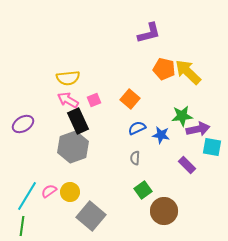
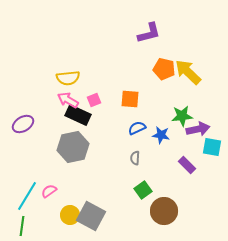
orange square: rotated 36 degrees counterclockwise
black rectangle: moved 6 px up; rotated 40 degrees counterclockwise
gray hexagon: rotated 8 degrees clockwise
yellow circle: moved 23 px down
gray square: rotated 12 degrees counterclockwise
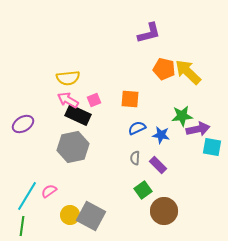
purple rectangle: moved 29 px left
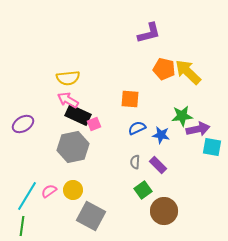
pink square: moved 24 px down
gray semicircle: moved 4 px down
yellow circle: moved 3 px right, 25 px up
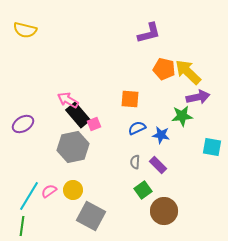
yellow semicircle: moved 43 px left, 48 px up; rotated 20 degrees clockwise
black rectangle: rotated 25 degrees clockwise
purple arrow: moved 32 px up
cyan line: moved 2 px right
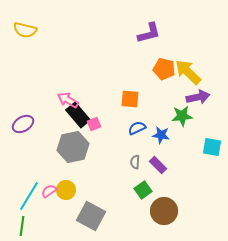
yellow circle: moved 7 px left
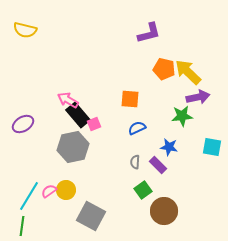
blue star: moved 8 px right, 12 px down
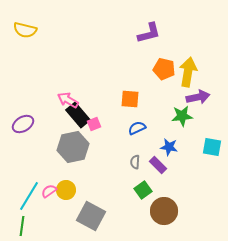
yellow arrow: rotated 56 degrees clockwise
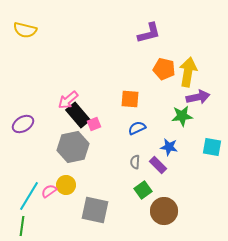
pink arrow: rotated 70 degrees counterclockwise
yellow circle: moved 5 px up
gray square: moved 4 px right, 6 px up; rotated 16 degrees counterclockwise
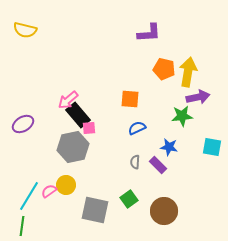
purple L-shape: rotated 10 degrees clockwise
pink square: moved 5 px left, 4 px down; rotated 16 degrees clockwise
green square: moved 14 px left, 9 px down
